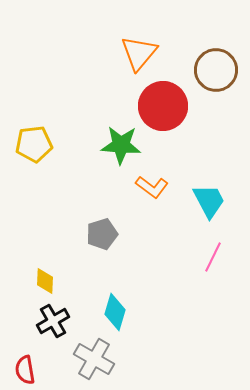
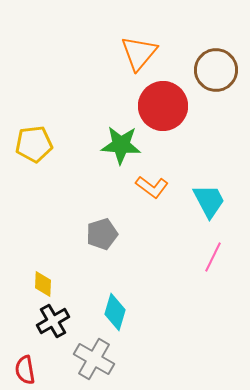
yellow diamond: moved 2 px left, 3 px down
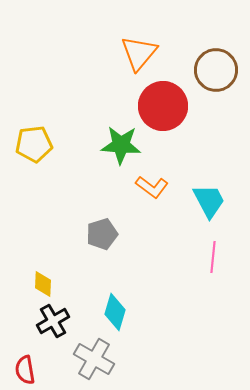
pink line: rotated 20 degrees counterclockwise
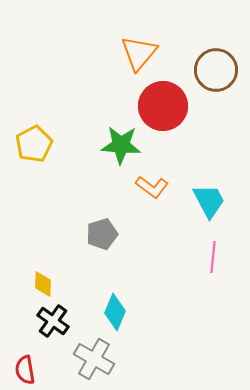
yellow pentagon: rotated 21 degrees counterclockwise
cyan diamond: rotated 6 degrees clockwise
black cross: rotated 24 degrees counterclockwise
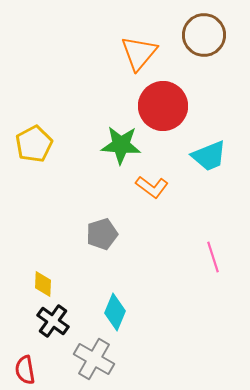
brown circle: moved 12 px left, 35 px up
cyan trapezoid: moved 45 px up; rotated 96 degrees clockwise
pink line: rotated 24 degrees counterclockwise
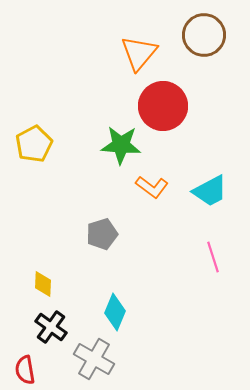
cyan trapezoid: moved 1 px right, 35 px down; rotated 6 degrees counterclockwise
black cross: moved 2 px left, 6 px down
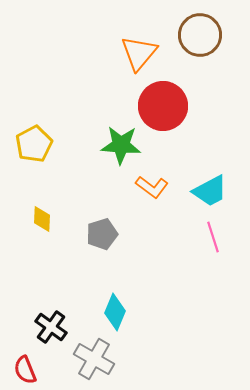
brown circle: moved 4 px left
pink line: moved 20 px up
yellow diamond: moved 1 px left, 65 px up
red semicircle: rotated 12 degrees counterclockwise
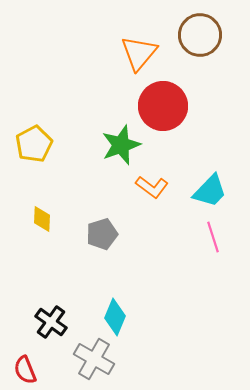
green star: rotated 24 degrees counterclockwise
cyan trapezoid: rotated 18 degrees counterclockwise
cyan diamond: moved 5 px down
black cross: moved 5 px up
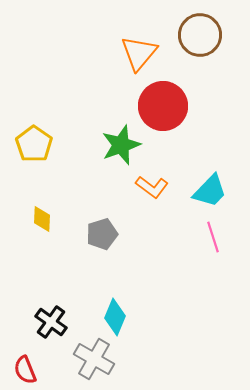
yellow pentagon: rotated 9 degrees counterclockwise
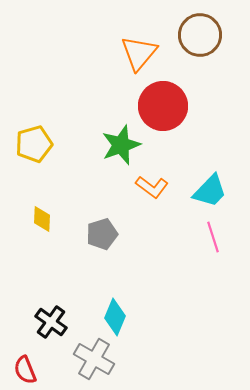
yellow pentagon: rotated 21 degrees clockwise
